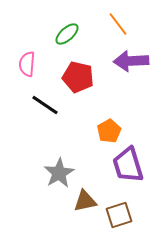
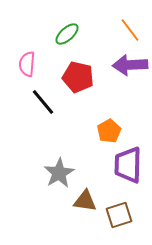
orange line: moved 12 px right, 6 px down
purple arrow: moved 1 px left, 4 px down
black line: moved 2 px left, 3 px up; rotated 16 degrees clockwise
purple trapezoid: rotated 18 degrees clockwise
brown triangle: rotated 20 degrees clockwise
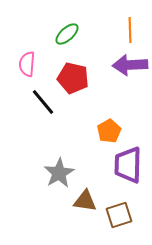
orange line: rotated 35 degrees clockwise
red pentagon: moved 5 px left, 1 px down
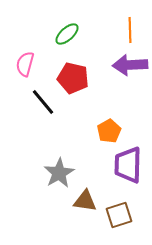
pink semicircle: moved 2 px left; rotated 10 degrees clockwise
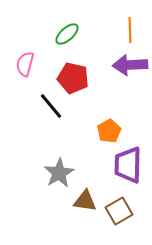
black line: moved 8 px right, 4 px down
brown square: moved 4 px up; rotated 12 degrees counterclockwise
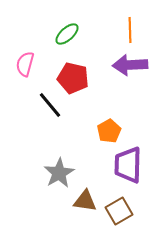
black line: moved 1 px left, 1 px up
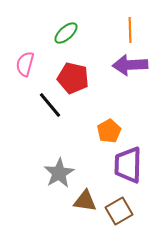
green ellipse: moved 1 px left, 1 px up
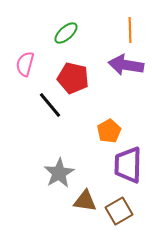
purple arrow: moved 4 px left; rotated 12 degrees clockwise
